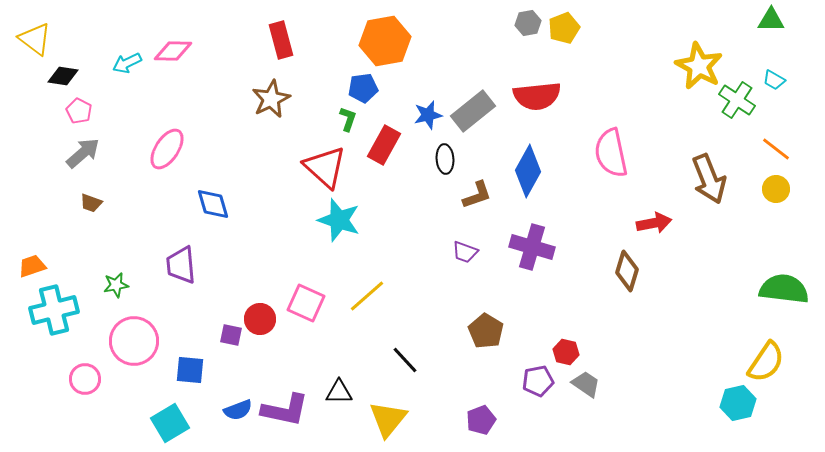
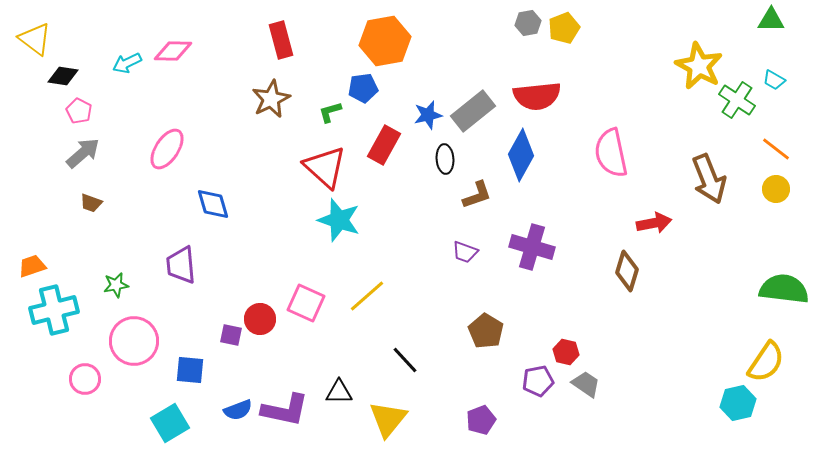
green L-shape at (348, 119): moved 18 px left, 7 px up; rotated 125 degrees counterclockwise
blue diamond at (528, 171): moved 7 px left, 16 px up
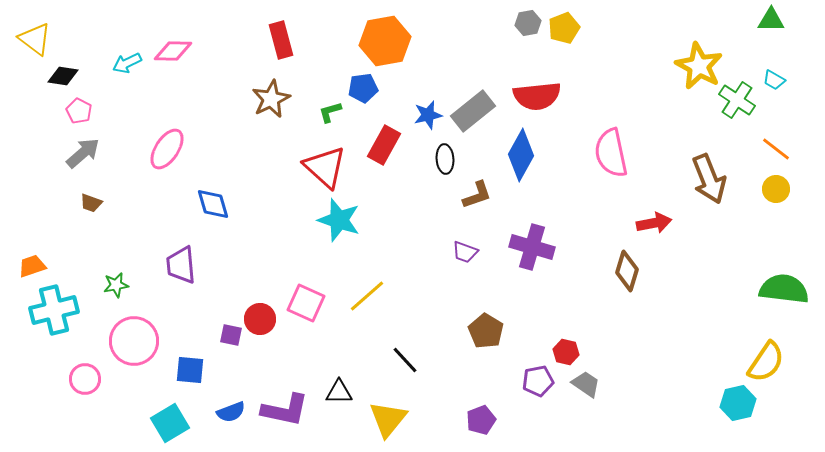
blue semicircle at (238, 410): moved 7 px left, 2 px down
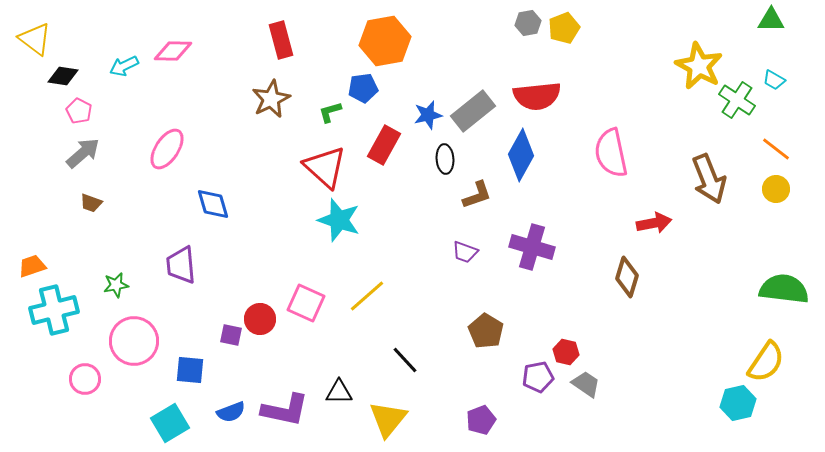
cyan arrow at (127, 63): moved 3 px left, 3 px down
brown diamond at (627, 271): moved 6 px down
purple pentagon at (538, 381): moved 4 px up
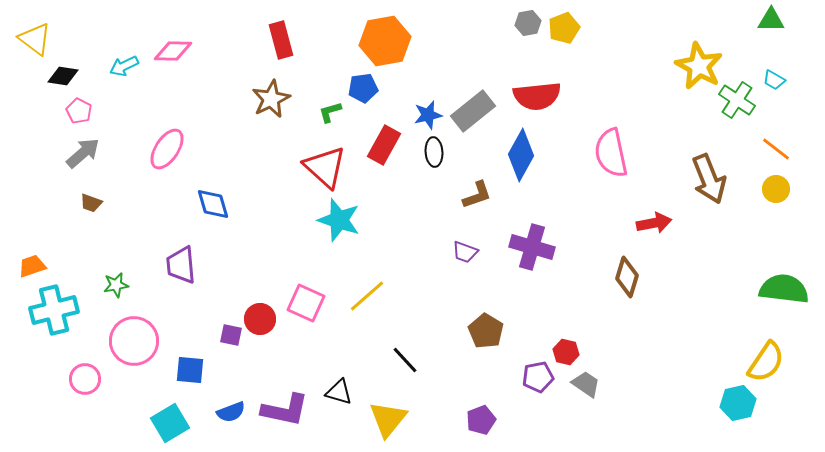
black ellipse at (445, 159): moved 11 px left, 7 px up
black triangle at (339, 392): rotated 16 degrees clockwise
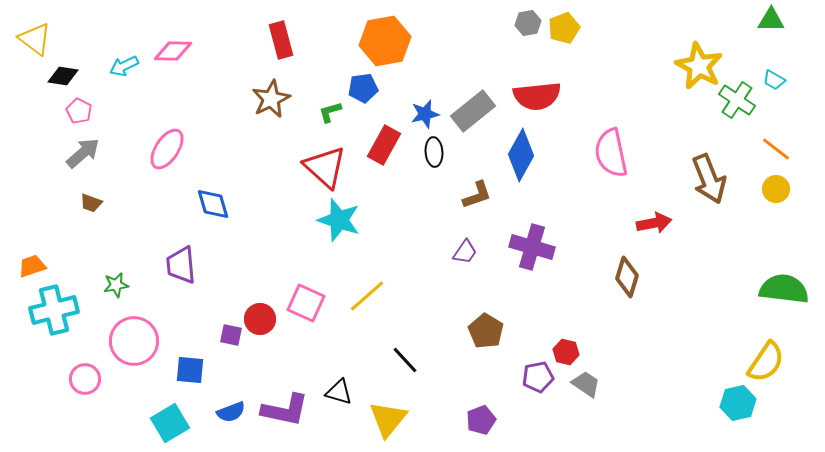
blue star at (428, 115): moved 3 px left, 1 px up
purple trapezoid at (465, 252): rotated 76 degrees counterclockwise
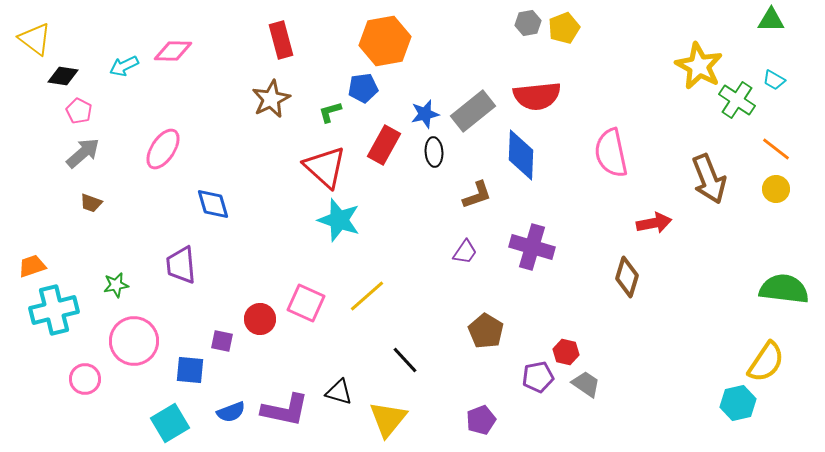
pink ellipse at (167, 149): moved 4 px left
blue diamond at (521, 155): rotated 27 degrees counterclockwise
purple square at (231, 335): moved 9 px left, 6 px down
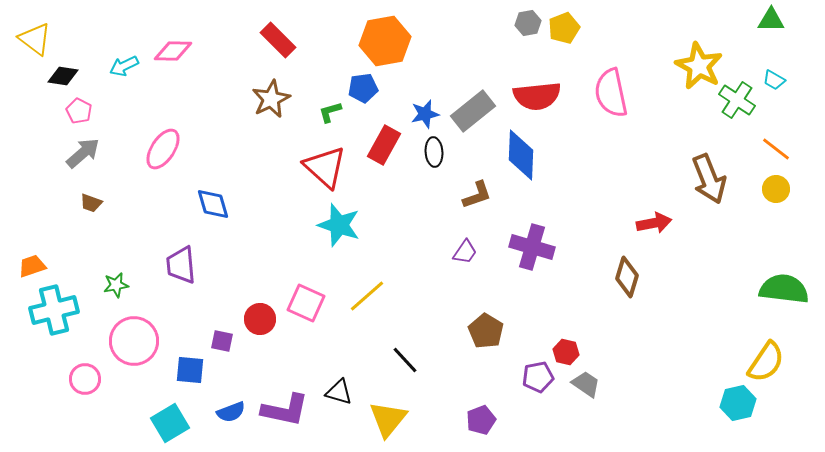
red rectangle at (281, 40): moved 3 px left; rotated 30 degrees counterclockwise
pink semicircle at (611, 153): moved 60 px up
cyan star at (339, 220): moved 5 px down
